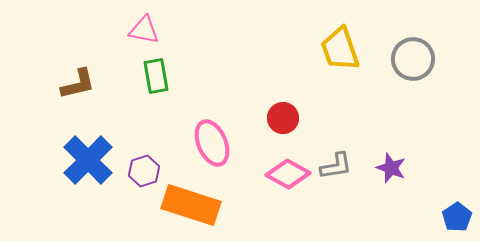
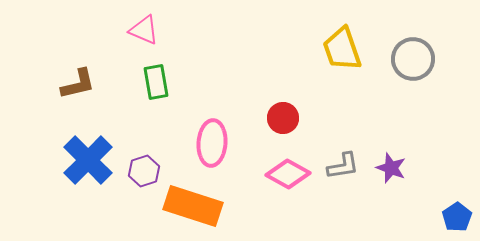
pink triangle: rotated 12 degrees clockwise
yellow trapezoid: moved 2 px right
green rectangle: moved 6 px down
pink ellipse: rotated 27 degrees clockwise
gray L-shape: moved 7 px right
orange rectangle: moved 2 px right, 1 px down
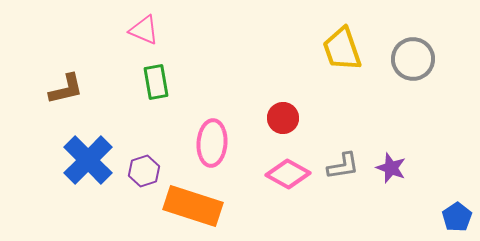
brown L-shape: moved 12 px left, 5 px down
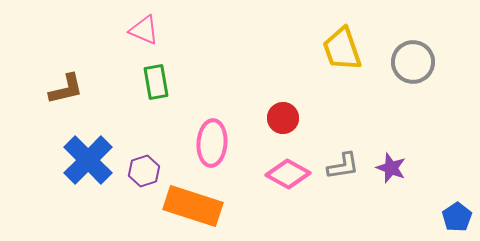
gray circle: moved 3 px down
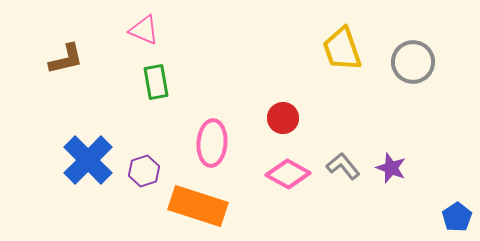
brown L-shape: moved 30 px up
gray L-shape: rotated 120 degrees counterclockwise
orange rectangle: moved 5 px right
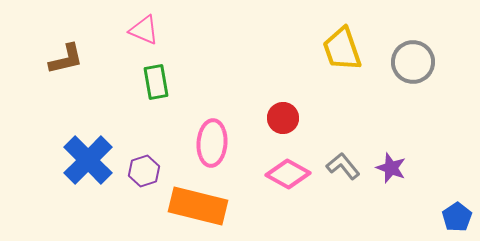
orange rectangle: rotated 4 degrees counterclockwise
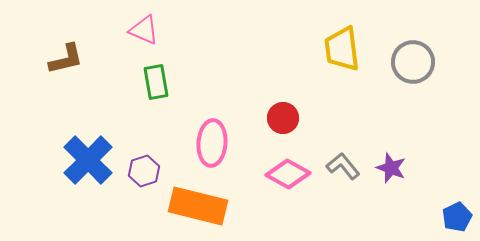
yellow trapezoid: rotated 12 degrees clockwise
blue pentagon: rotated 8 degrees clockwise
